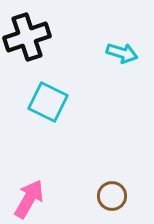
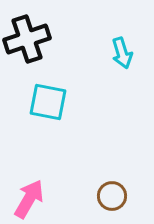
black cross: moved 2 px down
cyan arrow: rotated 56 degrees clockwise
cyan square: rotated 15 degrees counterclockwise
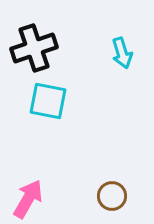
black cross: moved 7 px right, 9 px down
cyan square: moved 1 px up
pink arrow: moved 1 px left
